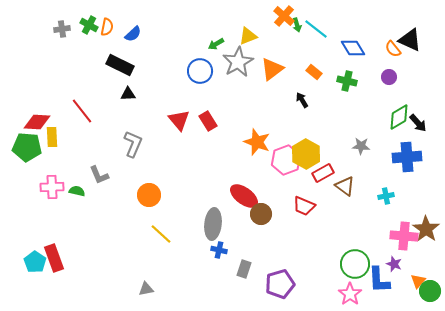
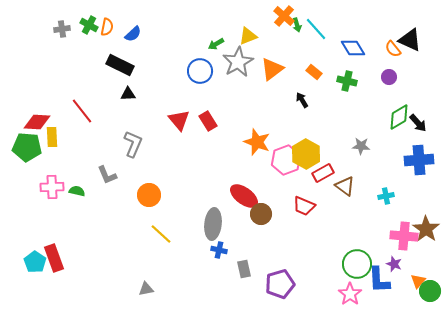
cyan line at (316, 29): rotated 10 degrees clockwise
blue cross at (407, 157): moved 12 px right, 3 px down
gray L-shape at (99, 175): moved 8 px right
green circle at (355, 264): moved 2 px right
gray rectangle at (244, 269): rotated 30 degrees counterclockwise
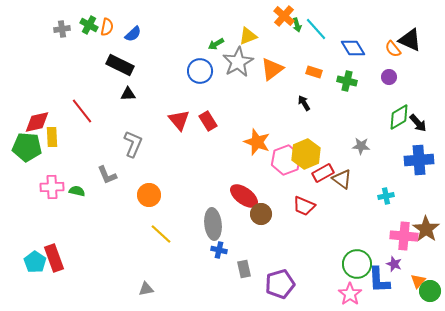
orange rectangle at (314, 72): rotated 21 degrees counterclockwise
black arrow at (302, 100): moved 2 px right, 3 px down
red diamond at (37, 122): rotated 16 degrees counterclockwise
yellow hexagon at (306, 154): rotated 8 degrees clockwise
brown triangle at (345, 186): moved 3 px left, 7 px up
gray ellipse at (213, 224): rotated 12 degrees counterclockwise
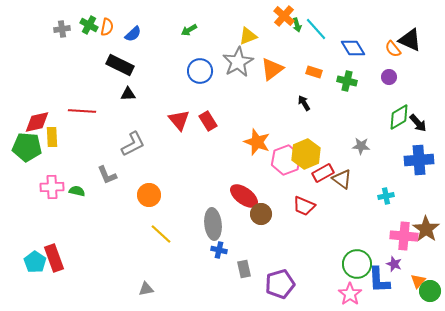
green arrow at (216, 44): moved 27 px left, 14 px up
red line at (82, 111): rotated 48 degrees counterclockwise
gray L-shape at (133, 144): rotated 40 degrees clockwise
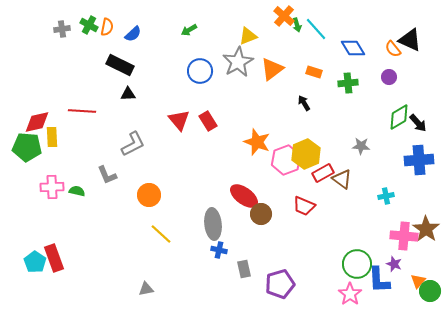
green cross at (347, 81): moved 1 px right, 2 px down; rotated 18 degrees counterclockwise
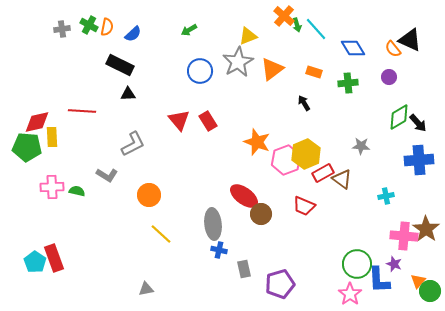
gray L-shape at (107, 175): rotated 35 degrees counterclockwise
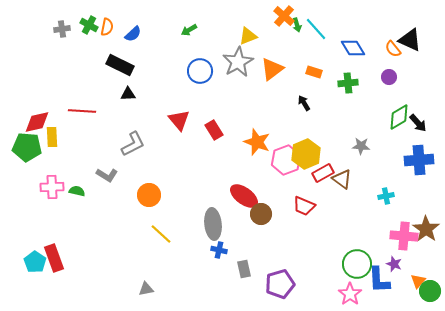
red rectangle at (208, 121): moved 6 px right, 9 px down
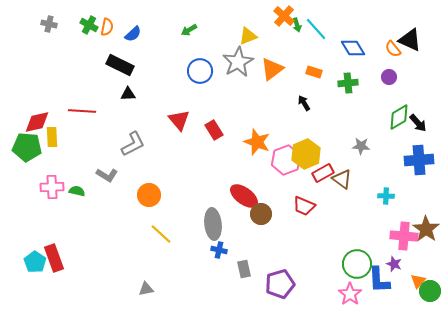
gray cross at (62, 29): moved 13 px left, 5 px up; rotated 21 degrees clockwise
cyan cross at (386, 196): rotated 14 degrees clockwise
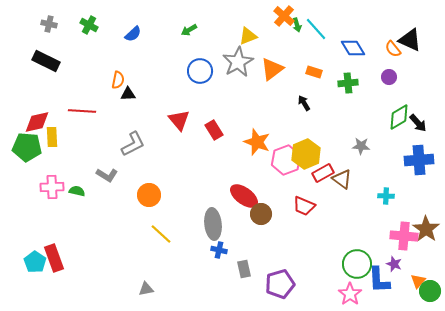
orange semicircle at (107, 27): moved 11 px right, 53 px down
black rectangle at (120, 65): moved 74 px left, 4 px up
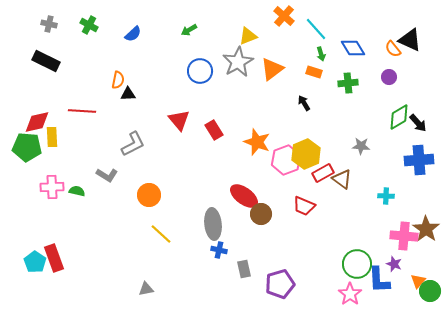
green arrow at (297, 25): moved 24 px right, 29 px down
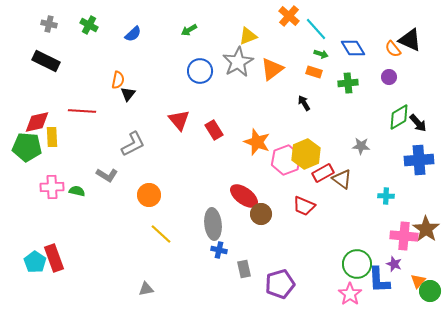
orange cross at (284, 16): moved 5 px right
green arrow at (321, 54): rotated 56 degrees counterclockwise
black triangle at (128, 94): rotated 49 degrees counterclockwise
